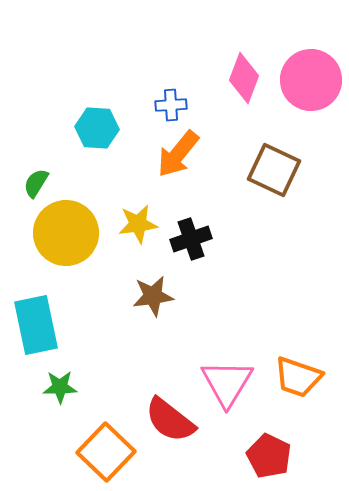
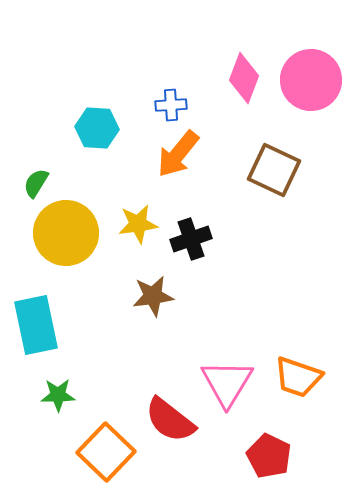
green star: moved 2 px left, 8 px down
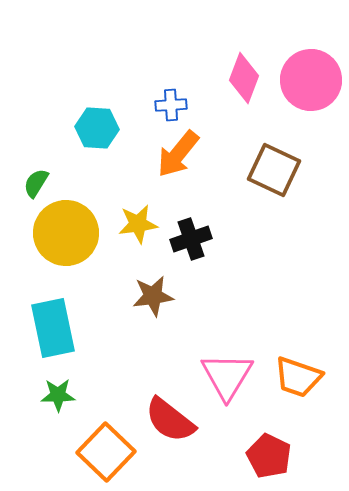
cyan rectangle: moved 17 px right, 3 px down
pink triangle: moved 7 px up
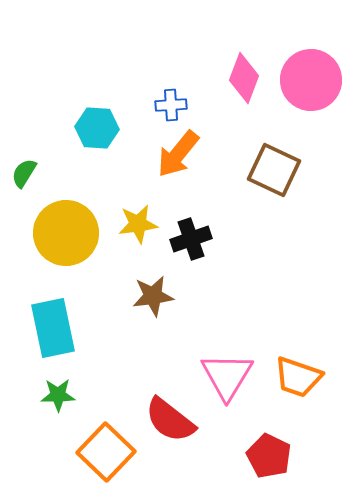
green semicircle: moved 12 px left, 10 px up
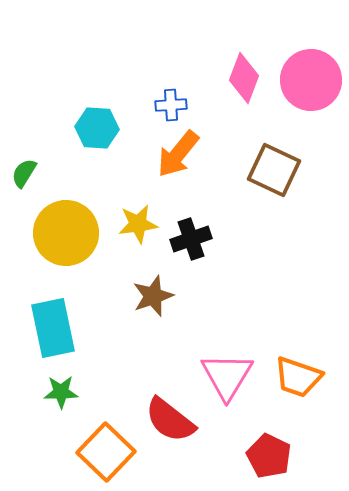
brown star: rotated 12 degrees counterclockwise
green star: moved 3 px right, 3 px up
